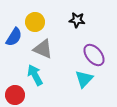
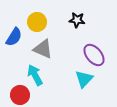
yellow circle: moved 2 px right
red circle: moved 5 px right
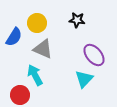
yellow circle: moved 1 px down
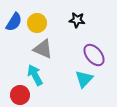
blue semicircle: moved 15 px up
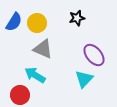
black star: moved 2 px up; rotated 21 degrees counterclockwise
cyan arrow: rotated 30 degrees counterclockwise
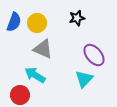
blue semicircle: rotated 12 degrees counterclockwise
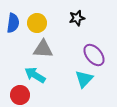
blue semicircle: moved 1 px left, 1 px down; rotated 12 degrees counterclockwise
gray triangle: rotated 20 degrees counterclockwise
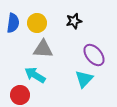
black star: moved 3 px left, 3 px down
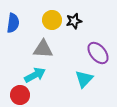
yellow circle: moved 15 px right, 3 px up
purple ellipse: moved 4 px right, 2 px up
cyan arrow: rotated 120 degrees clockwise
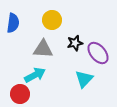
black star: moved 1 px right, 22 px down
red circle: moved 1 px up
